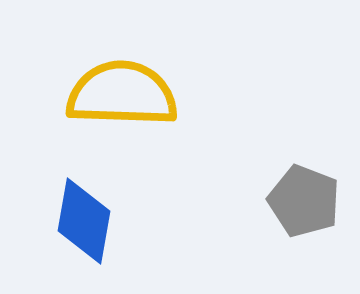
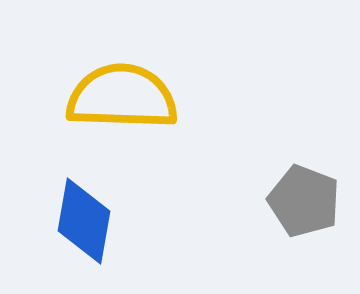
yellow semicircle: moved 3 px down
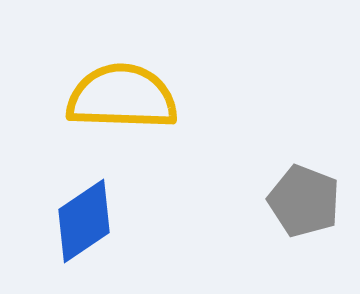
blue diamond: rotated 46 degrees clockwise
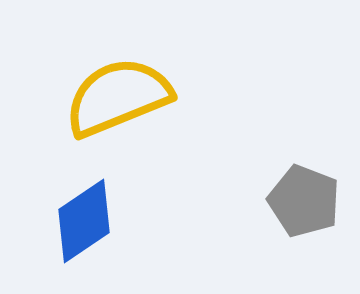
yellow semicircle: moved 4 px left; rotated 24 degrees counterclockwise
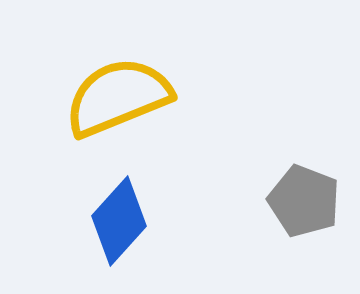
blue diamond: moved 35 px right; rotated 14 degrees counterclockwise
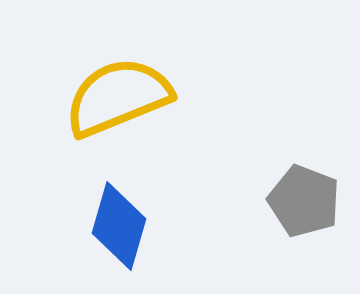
blue diamond: moved 5 px down; rotated 26 degrees counterclockwise
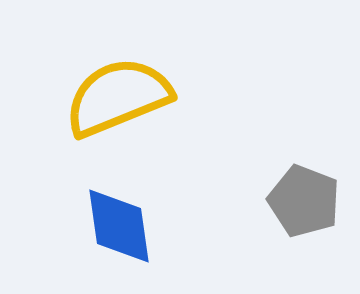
blue diamond: rotated 24 degrees counterclockwise
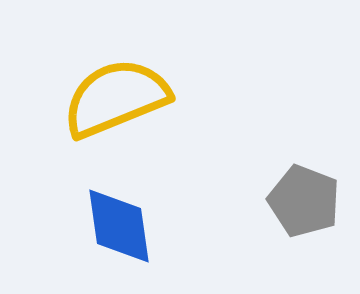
yellow semicircle: moved 2 px left, 1 px down
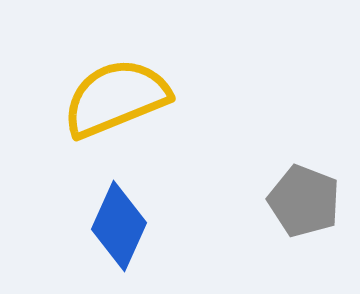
blue diamond: rotated 32 degrees clockwise
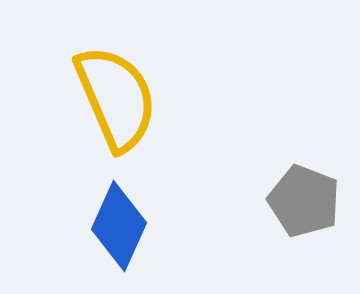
yellow semicircle: rotated 89 degrees clockwise
